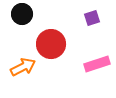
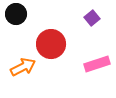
black circle: moved 6 px left
purple square: rotated 21 degrees counterclockwise
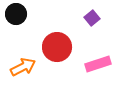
red circle: moved 6 px right, 3 px down
pink rectangle: moved 1 px right
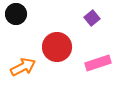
pink rectangle: moved 1 px up
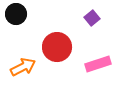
pink rectangle: moved 1 px down
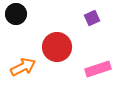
purple square: rotated 14 degrees clockwise
pink rectangle: moved 5 px down
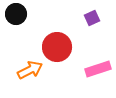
orange arrow: moved 7 px right, 3 px down
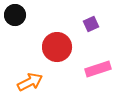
black circle: moved 1 px left, 1 px down
purple square: moved 1 px left, 6 px down
orange arrow: moved 12 px down
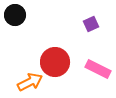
red circle: moved 2 px left, 15 px down
pink rectangle: rotated 45 degrees clockwise
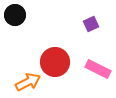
orange arrow: moved 2 px left
